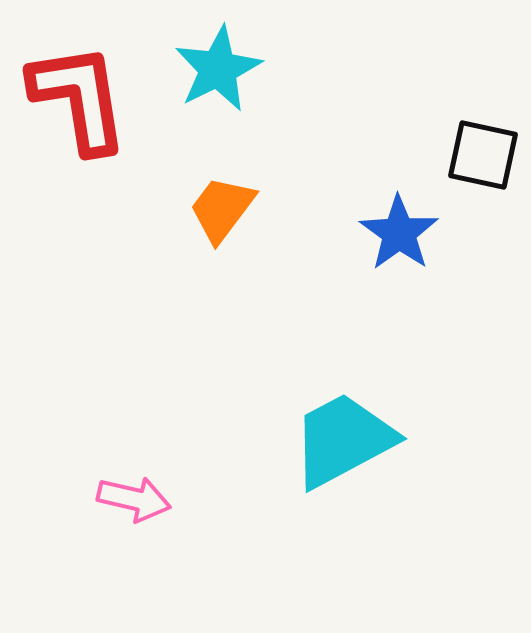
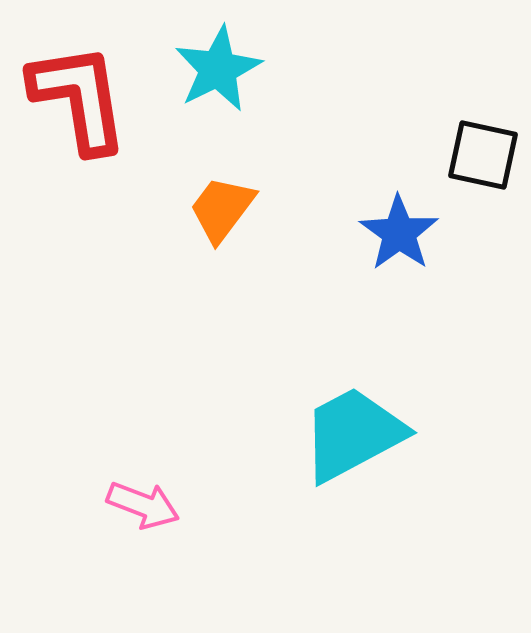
cyan trapezoid: moved 10 px right, 6 px up
pink arrow: moved 9 px right, 6 px down; rotated 8 degrees clockwise
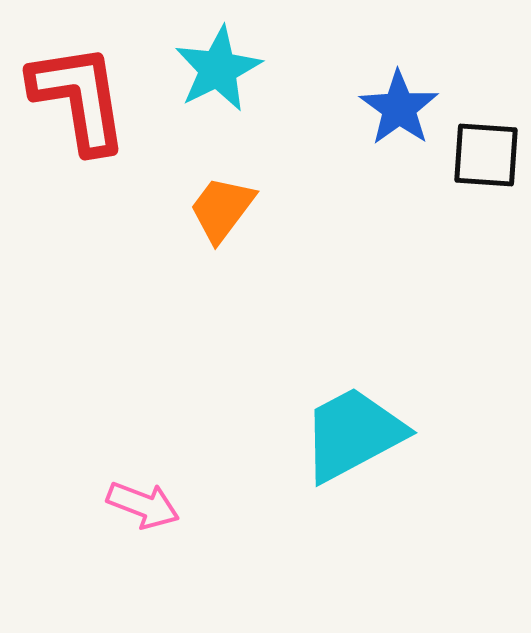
black square: moved 3 px right; rotated 8 degrees counterclockwise
blue star: moved 125 px up
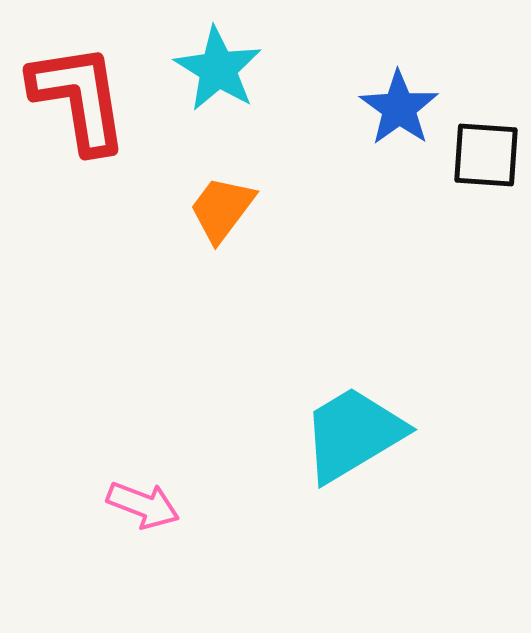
cyan star: rotated 14 degrees counterclockwise
cyan trapezoid: rotated 3 degrees counterclockwise
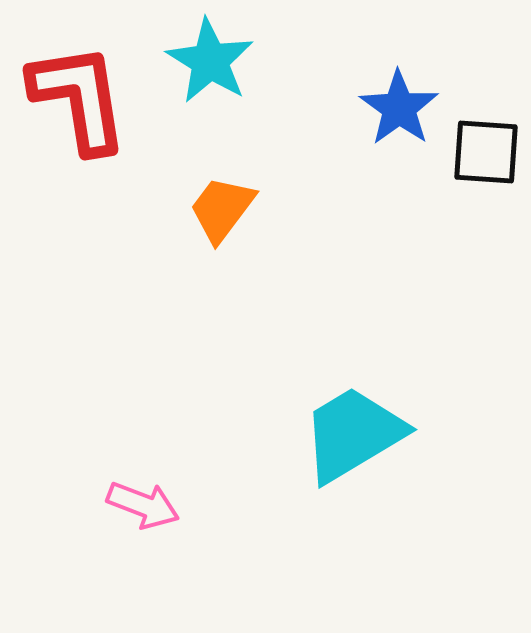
cyan star: moved 8 px left, 8 px up
black square: moved 3 px up
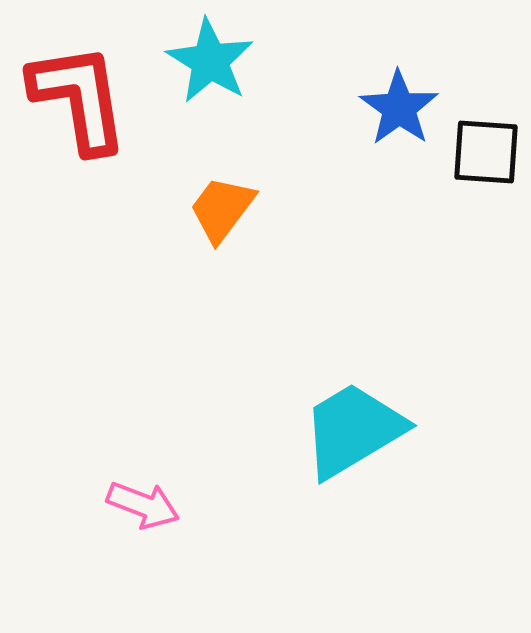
cyan trapezoid: moved 4 px up
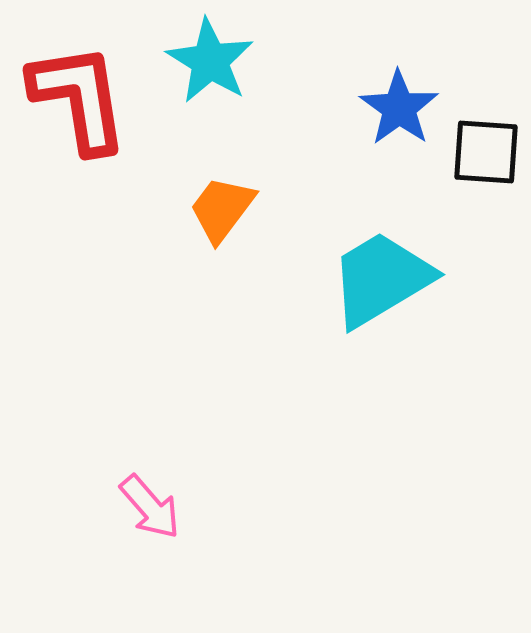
cyan trapezoid: moved 28 px right, 151 px up
pink arrow: moved 7 px right, 2 px down; rotated 28 degrees clockwise
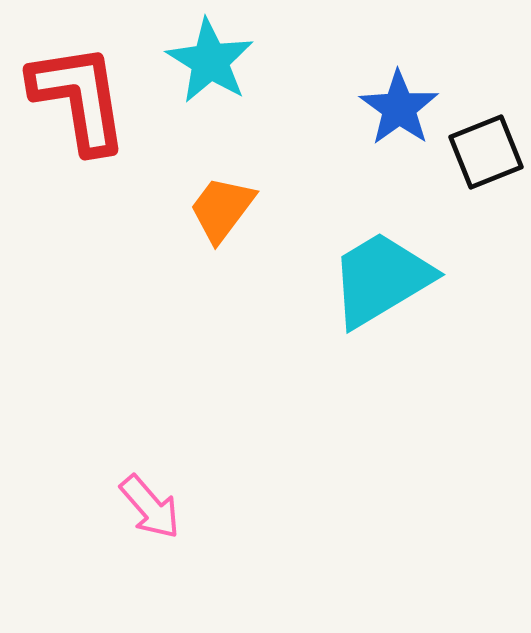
black square: rotated 26 degrees counterclockwise
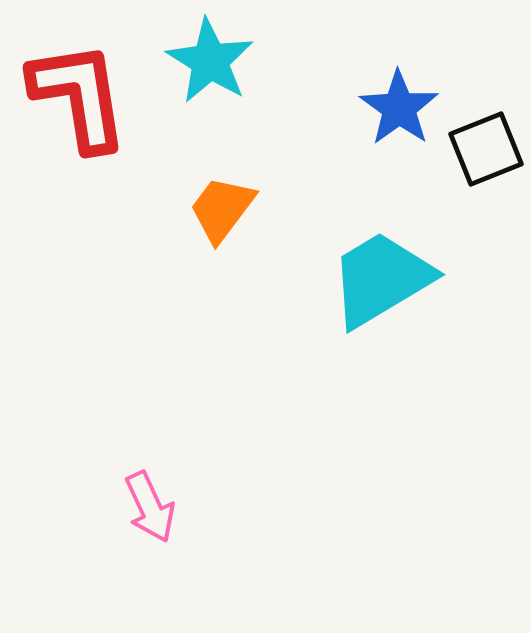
red L-shape: moved 2 px up
black square: moved 3 px up
pink arrow: rotated 16 degrees clockwise
